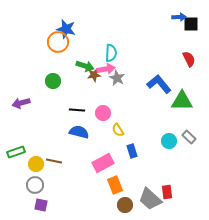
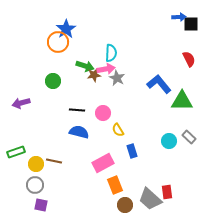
blue star: rotated 24 degrees clockwise
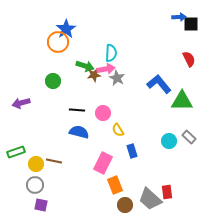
pink rectangle: rotated 35 degrees counterclockwise
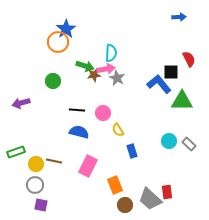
black square: moved 20 px left, 48 px down
gray rectangle: moved 7 px down
pink rectangle: moved 15 px left, 3 px down
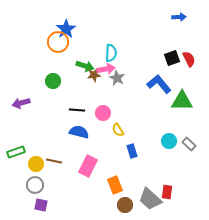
black square: moved 1 px right, 14 px up; rotated 21 degrees counterclockwise
red rectangle: rotated 16 degrees clockwise
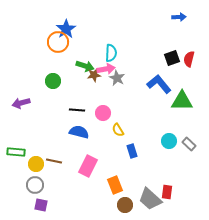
red semicircle: rotated 140 degrees counterclockwise
green rectangle: rotated 24 degrees clockwise
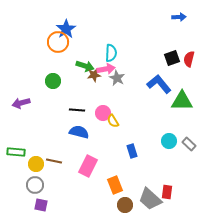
yellow semicircle: moved 5 px left, 9 px up
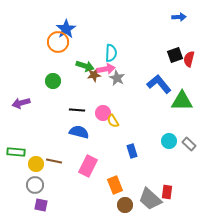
black square: moved 3 px right, 3 px up
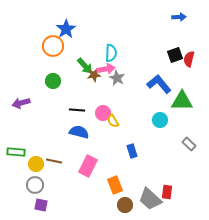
orange circle: moved 5 px left, 4 px down
green arrow: rotated 30 degrees clockwise
cyan circle: moved 9 px left, 21 px up
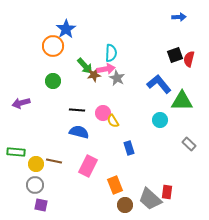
blue rectangle: moved 3 px left, 3 px up
